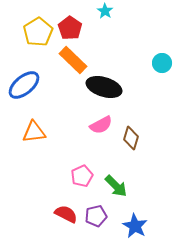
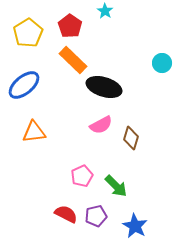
red pentagon: moved 2 px up
yellow pentagon: moved 10 px left, 1 px down
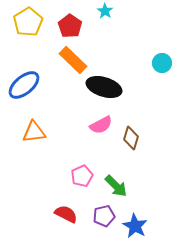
yellow pentagon: moved 11 px up
purple pentagon: moved 8 px right
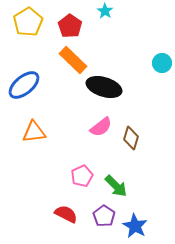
pink semicircle: moved 2 px down; rotated 10 degrees counterclockwise
purple pentagon: rotated 25 degrees counterclockwise
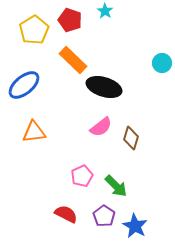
yellow pentagon: moved 6 px right, 8 px down
red pentagon: moved 6 px up; rotated 15 degrees counterclockwise
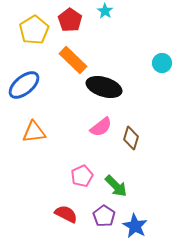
red pentagon: rotated 15 degrees clockwise
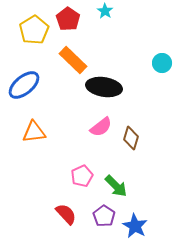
red pentagon: moved 2 px left, 1 px up
black ellipse: rotated 8 degrees counterclockwise
red semicircle: rotated 20 degrees clockwise
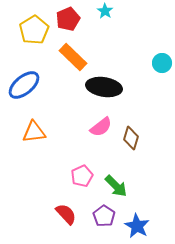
red pentagon: rotated 15 degrees clockwise
orange rectangle: moved 3 px up
blue star: moved 2 px right
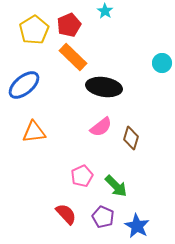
red pentagon: moved 1 px right, 6 px down
purple pentagon: moved 1 px left, 1 px down; rotated 10 degrees counterclockwise
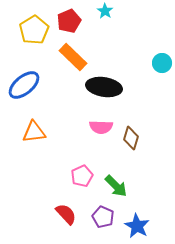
red pentagon: moved 4 px up
pink semicircle: rotated 40 degrees clockwise
